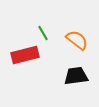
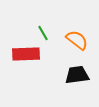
red rectangle: moved 1 px right, 1 px up; rotated 12 degrees clockwise
black trapezoid: moved 1 px right, 1 px up
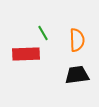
orange semicircle: rotated 50 degrees clockwise
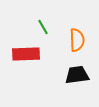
green line: moved 6 px up
